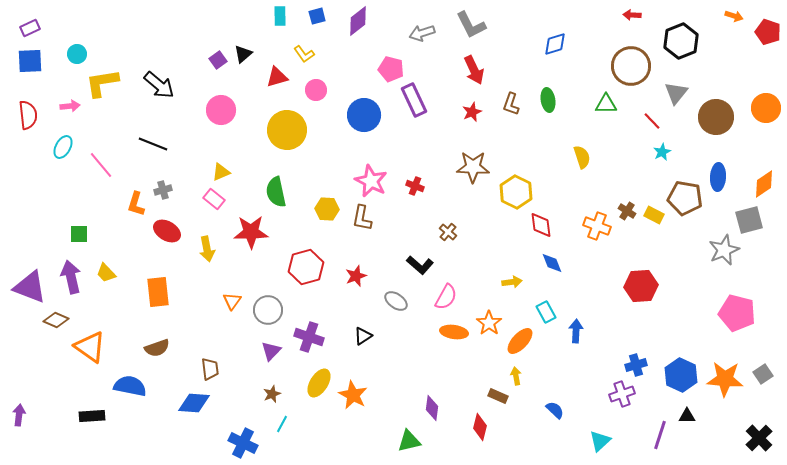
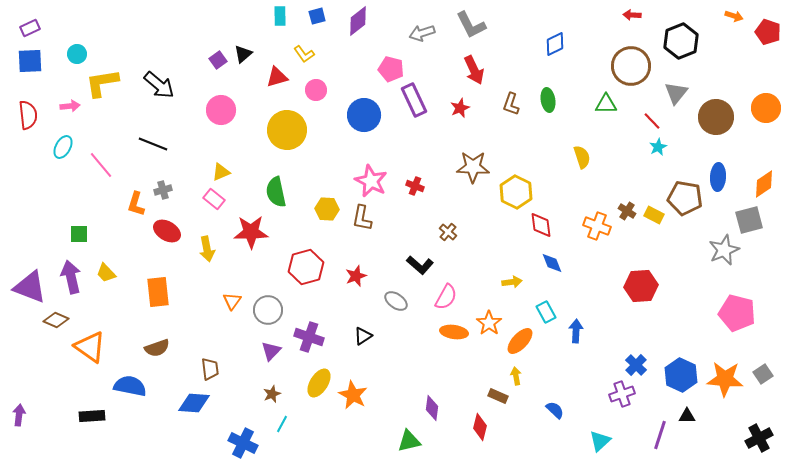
blue diamond at (555, 44): rotated 10 degrees counterclockwise
red star at (472, 112): moved 12 px left, 4 px up
cyan star at (662, 152): moved 4 px left, 5 px up
blue cross at (636, 365): rotated 30 degrees counterclockwise
black cross at (759, 438): rotated 16 degrees clockwise
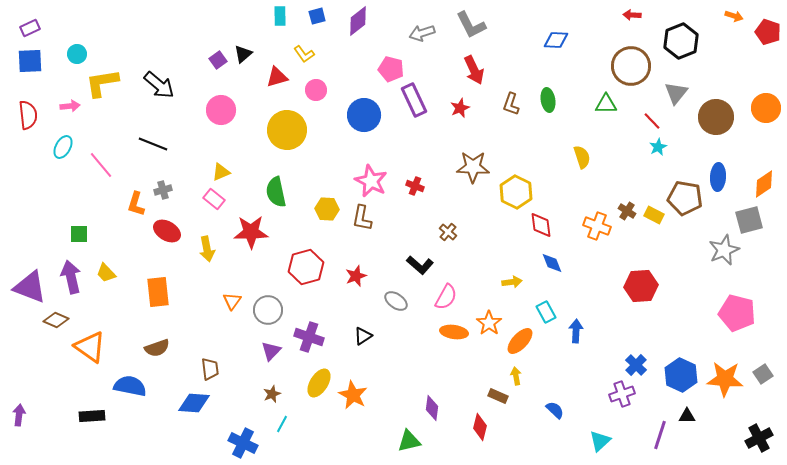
blue diamond at (555, 44): moved 1 px right, 4 px up; rotated 30 degrees clockwise
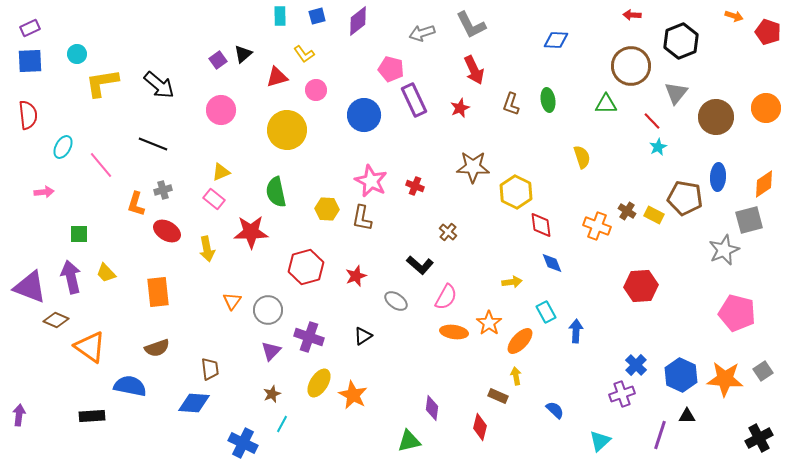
pink arrow at (70, 106): moved 26 px left, 86 px down
gray square at (763, 374): moved 3 px up
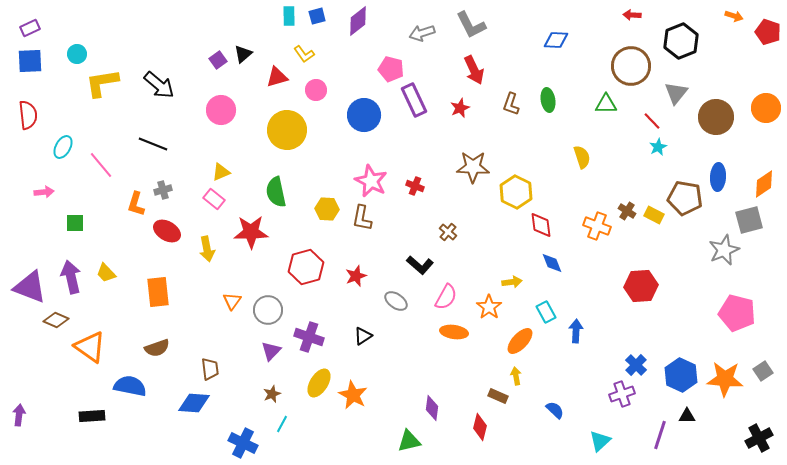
cyan rectangle at (280, 16): moved 9 px right
green square at (79, 234): moved 4 px left, 11 px up
orange star at (489, 323): moved 16 px up
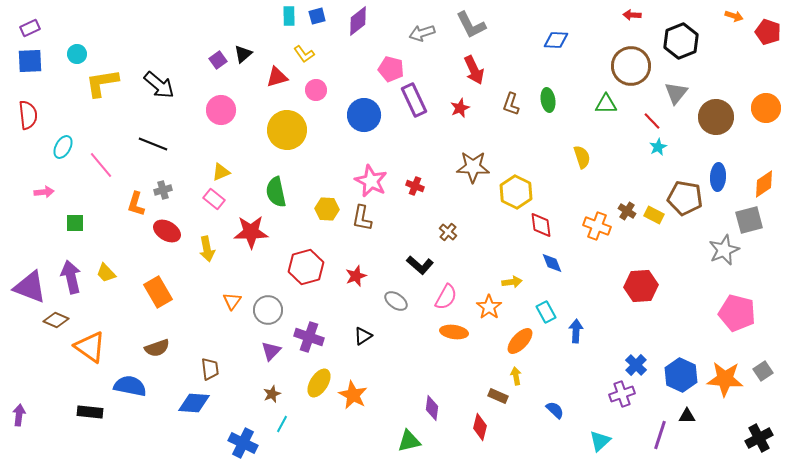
orange rectangle at (158, 292): rotated 24 degrees counterclockwise
black rectangle at (92, 416): moved 2 px left, 4 px up; rotated 10 degrees clockwise
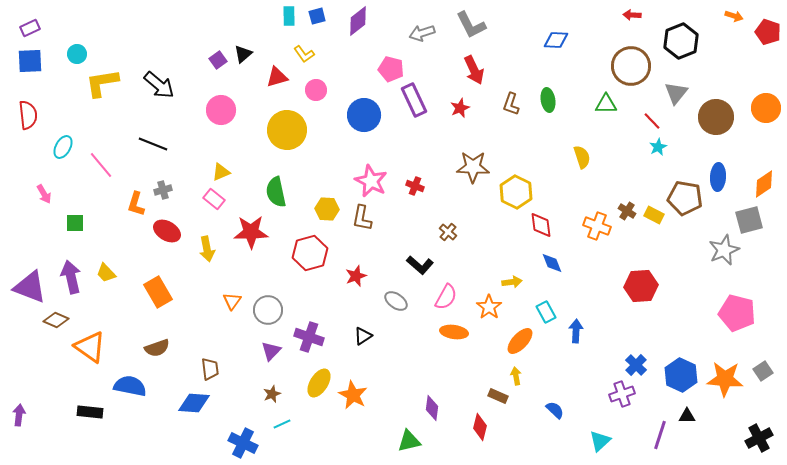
pink arrow at (44, 192): moved 2 px down; rotated 66 degrees clockwise
red hexagon at (306, 267): moved 4 px right, 14 px up
cyan line at (282, 424): rotated 36 degrees clockwise
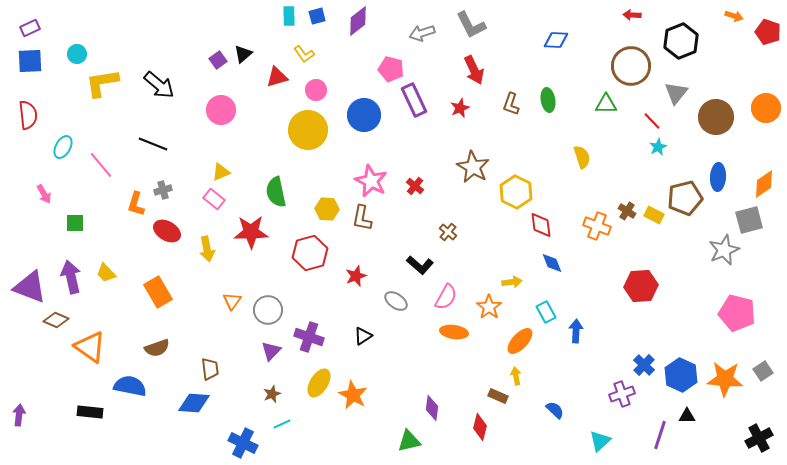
yellow circle at (287, 130): moved 21 px right
brown star at (473, 167): rotated 28 degrees clockwise
red cross at (415, 186): rotated 18 degrees clockwise
brown pentagon at (685, 198): rotated 24 degrees counterclockwise
blue cross at (636, 365): moved 8 px right
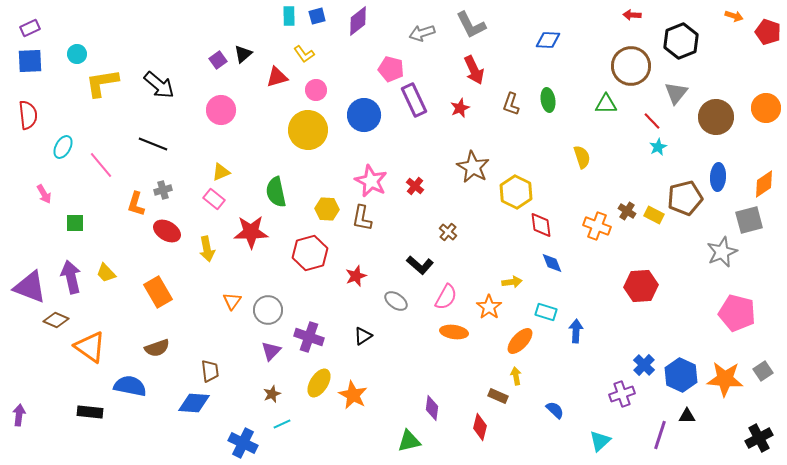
blue diamond at (556, 40): moved 8 px left
gray star at (724, 250): moved 2 px left, 2 px down
cyan rectangle at (546, 312): rotated 45 degrees counterclockwise
brown trapezoid at (210, 369): moved 2 px down
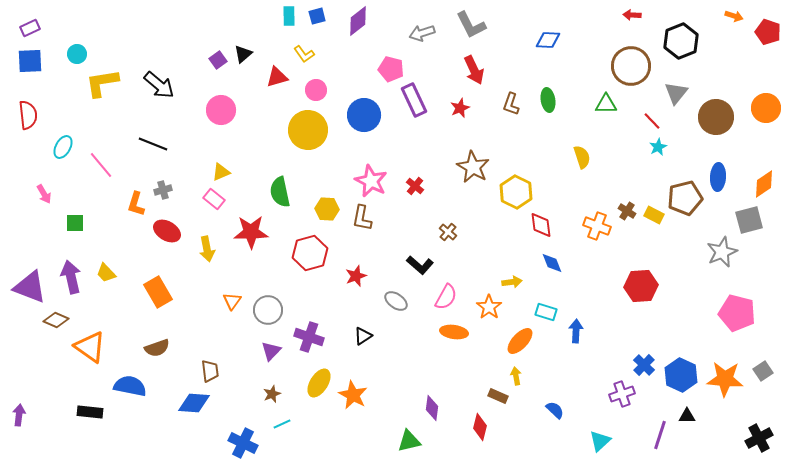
green semicircle at (276, 192): moved 4 px right
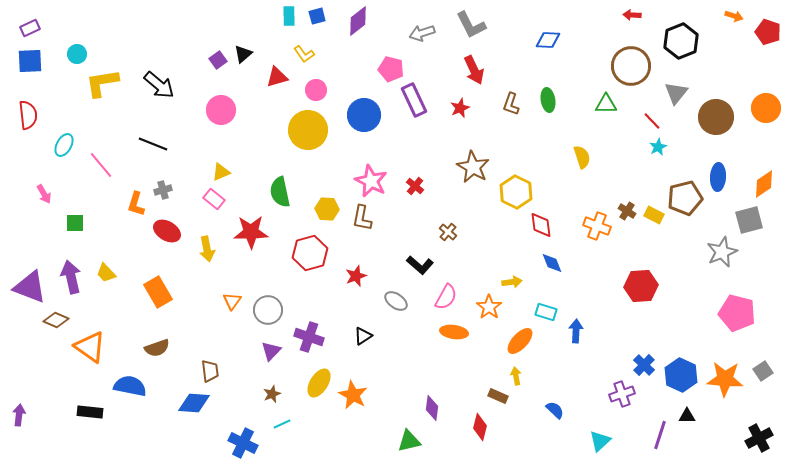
cyan ellipse at (63, 147): moved 1 px right, 2 px up
